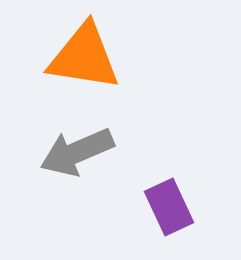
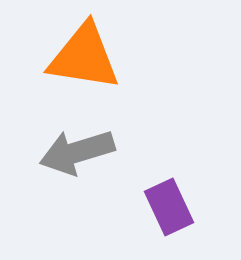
gray arrow: rotated 6 degrees clockwise
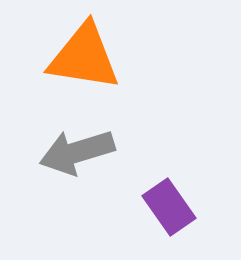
purple rectangle: rotated 10 degrees counterclockwise
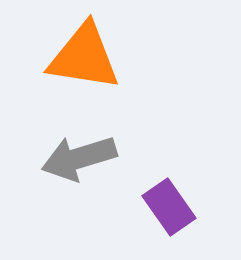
gray arrow: moved 2 px right, 6 px down
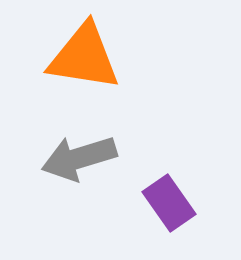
purple rectangle: moved 4 px up
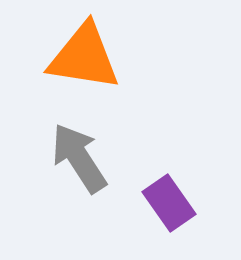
gray arrow: rotated 74 degrees clockwise
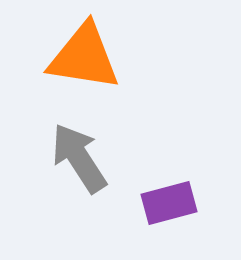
purple rectangle: rotated 70 degrees counterclockwise
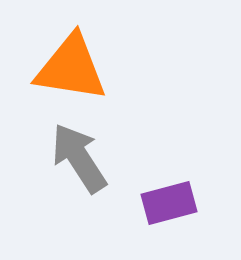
orange triangle: moved 13 px left, 11 px down
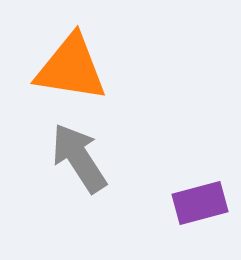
purple rectangle: moved 31 px right
